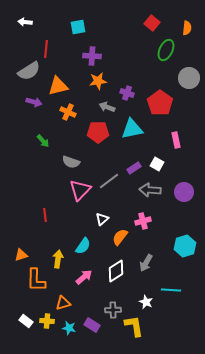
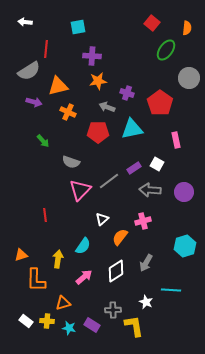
green ellipse at (166, 50): rotated 10 degrees clockwise
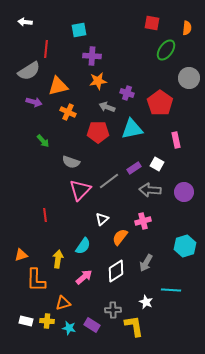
red square at (152, 23): rotated 28 degrees counterclockwise
cyan square at (78, 27): moved 1 px right, 3 px down
white rectangle at (26, 321): rotated 24 degrees counterclockwise
